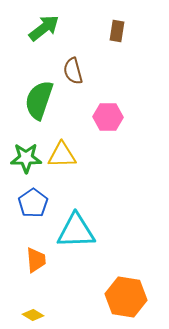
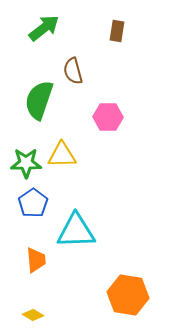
green star: moved 5 px down
orange hexagon: moved 2 px right, 2 px up
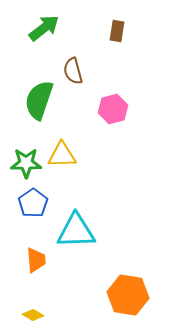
pink hexagon: moved 5 px right, 8 px up; rotated 16 degrees counterclockwise
